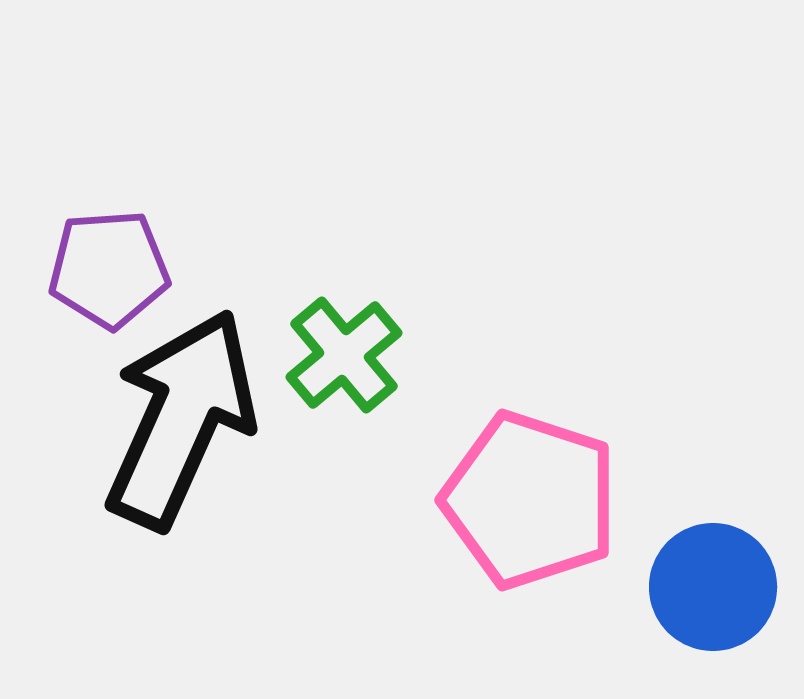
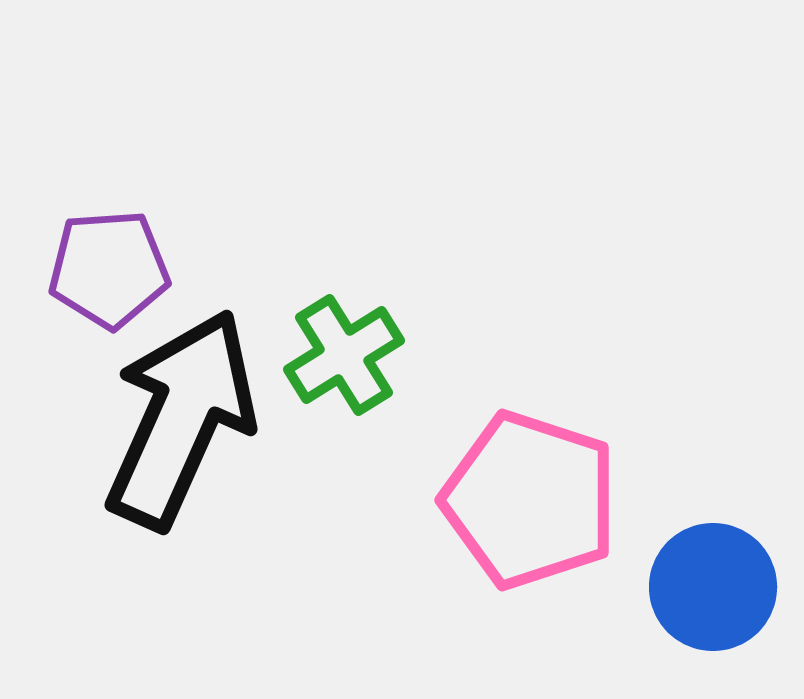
green cross: rotated 8 degrees clockwise
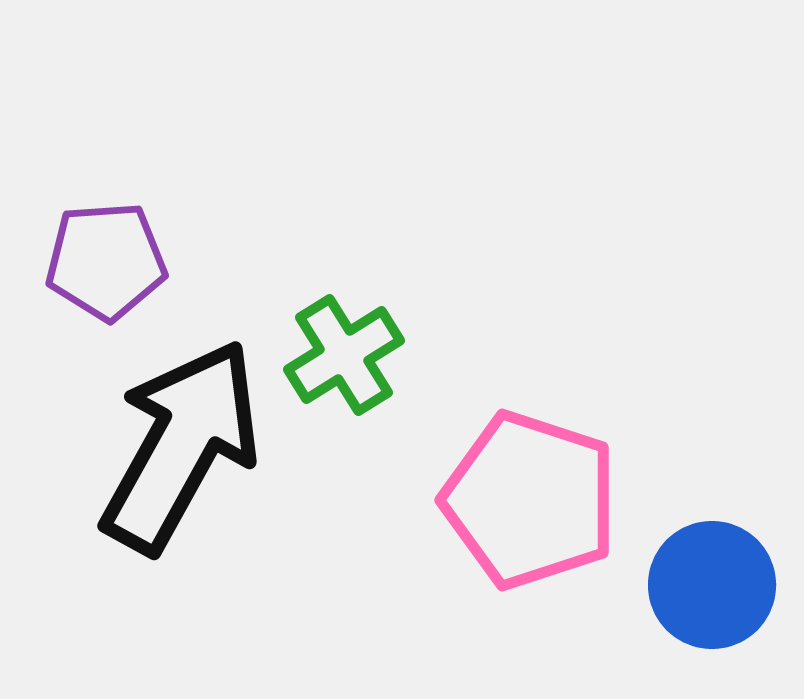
purple pentagon: moved 3 px left, 8 px up
black arrow: moved 27 px down; rotated 5 degrees clockwise
blue circle: moved 1 px left, 2 px up
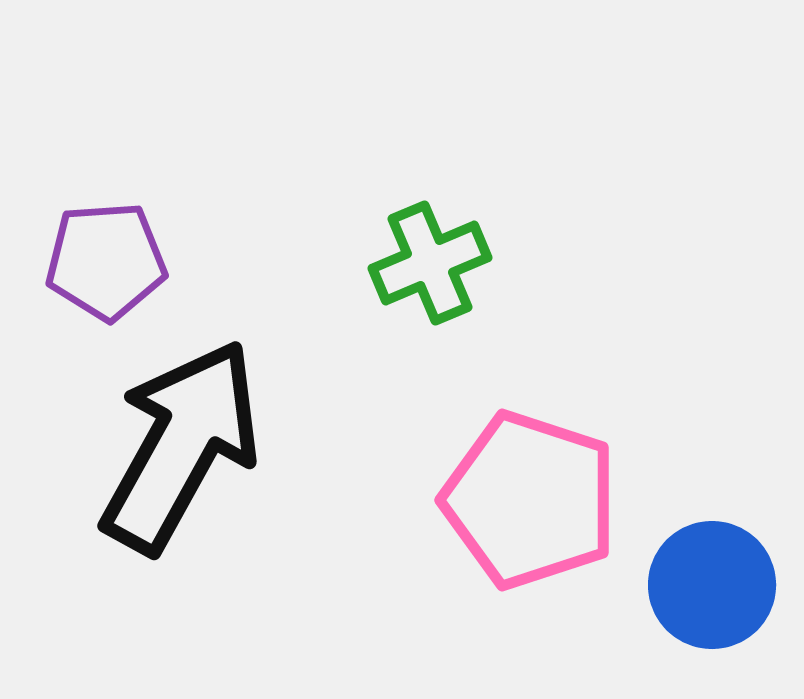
green cross: moved 86 px right, 92 px up; rotated 9 degrees clockwise
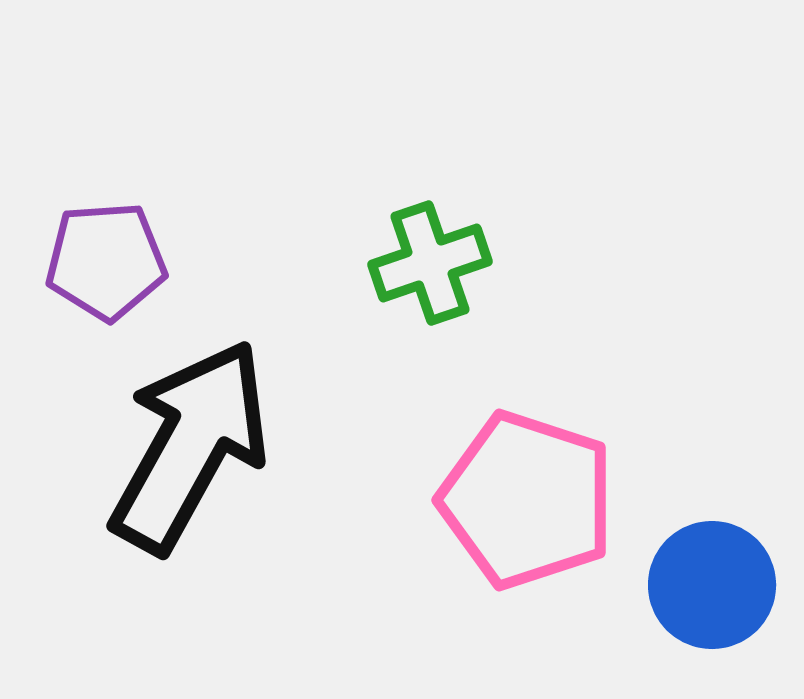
green cross: rotated 4 degrees clockwise
black arrow: moved 9 px right
pink pentagon: moved 3 px left
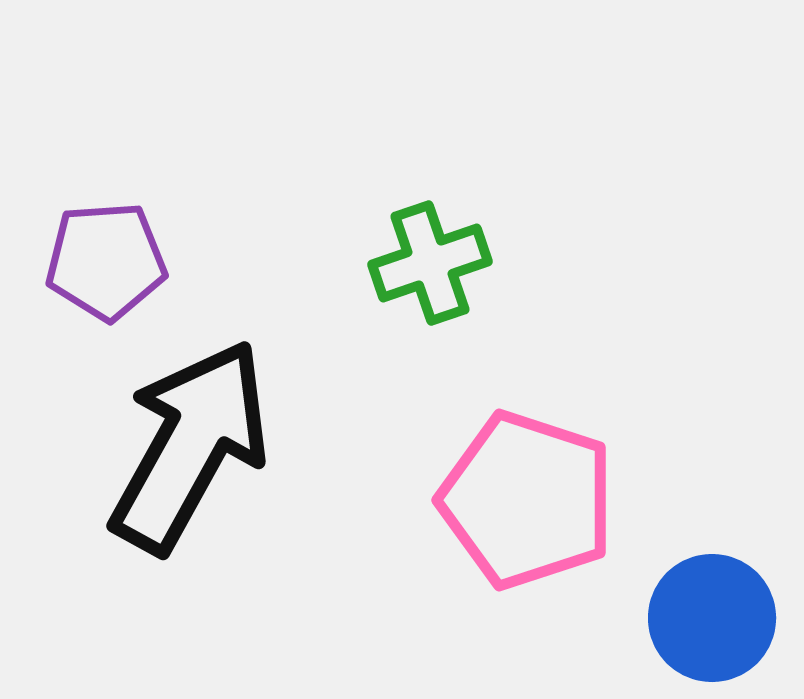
blue circle: moved 33 px down
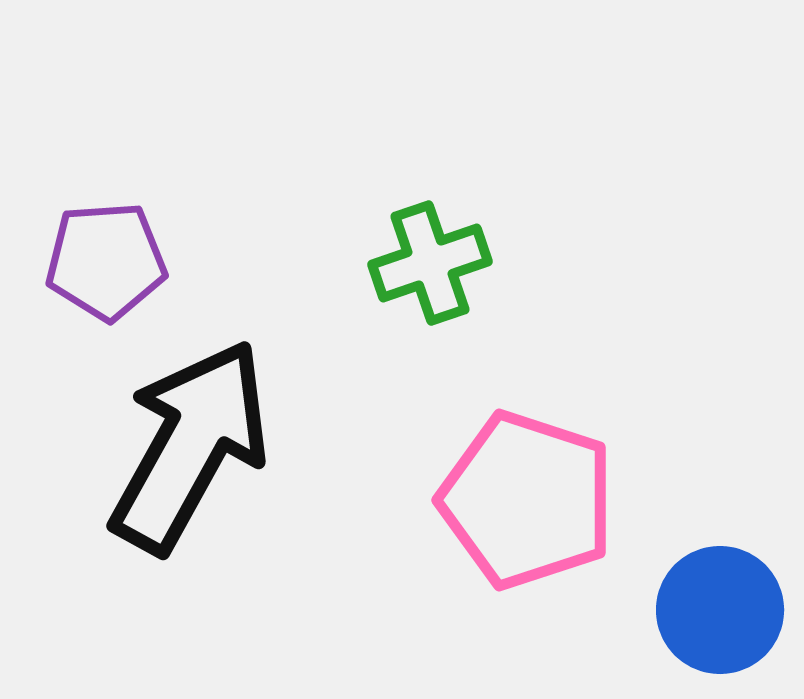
blue circle: moved 8 px right, 8 px up
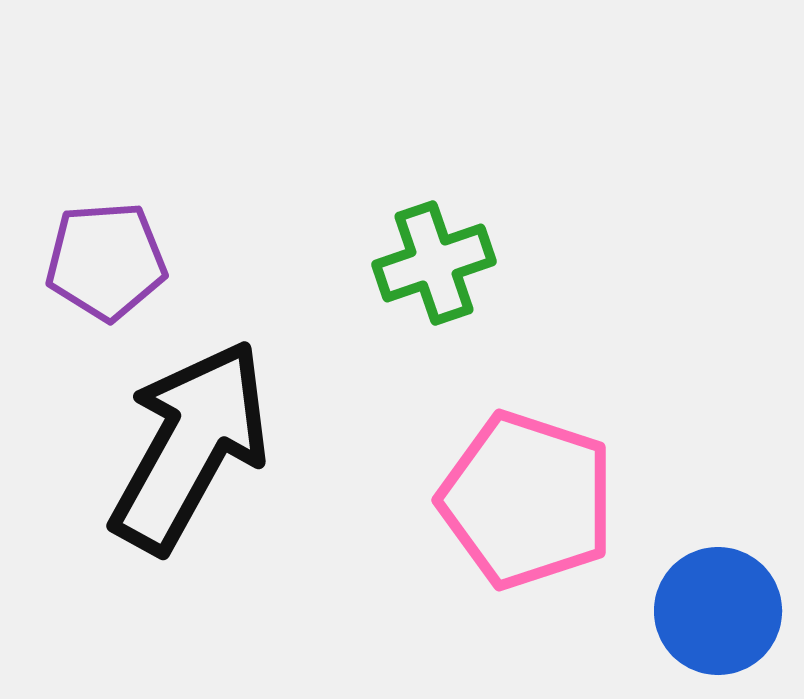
green cross: moved 4 px right
blue circle: moved 2 px left, 1 px down
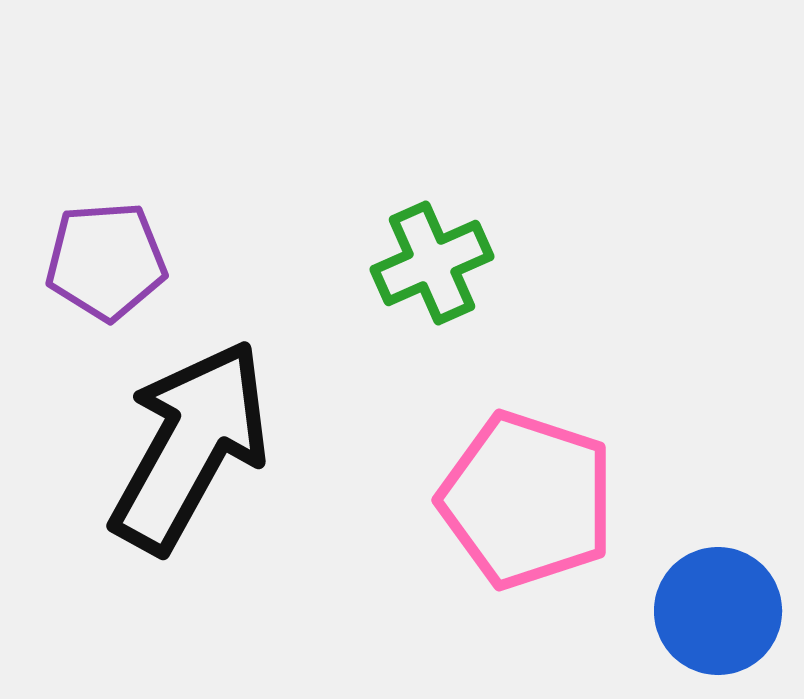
green cross: moved 2 px left; rotated 5 degrees counterclockwise
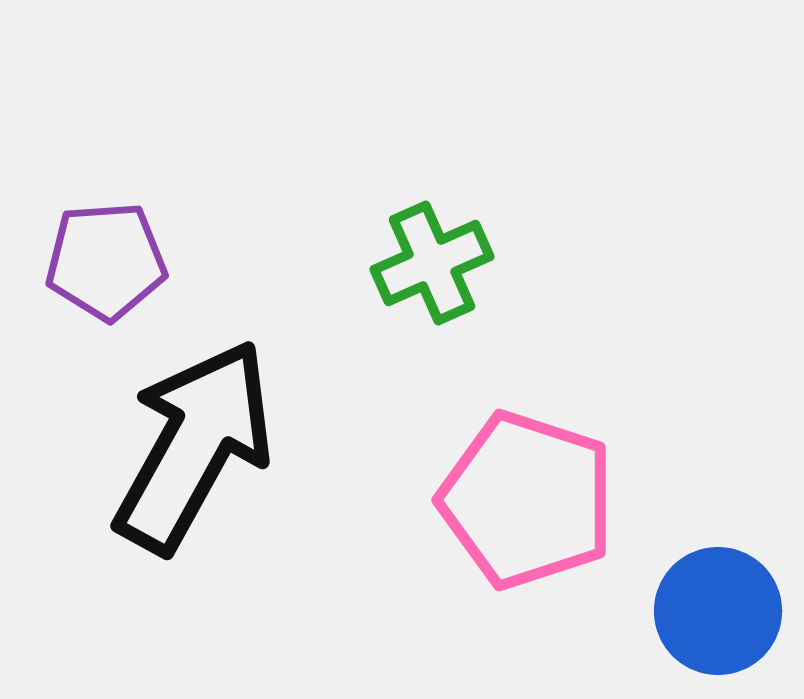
black arrow: moved 4 px right
